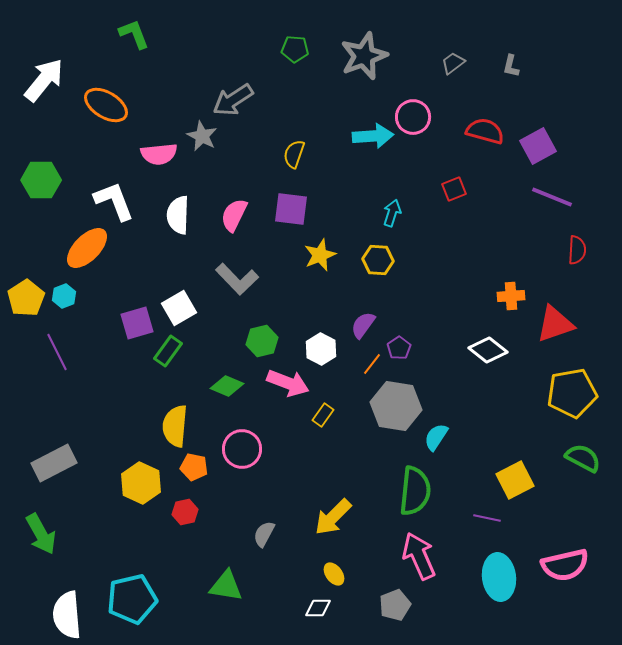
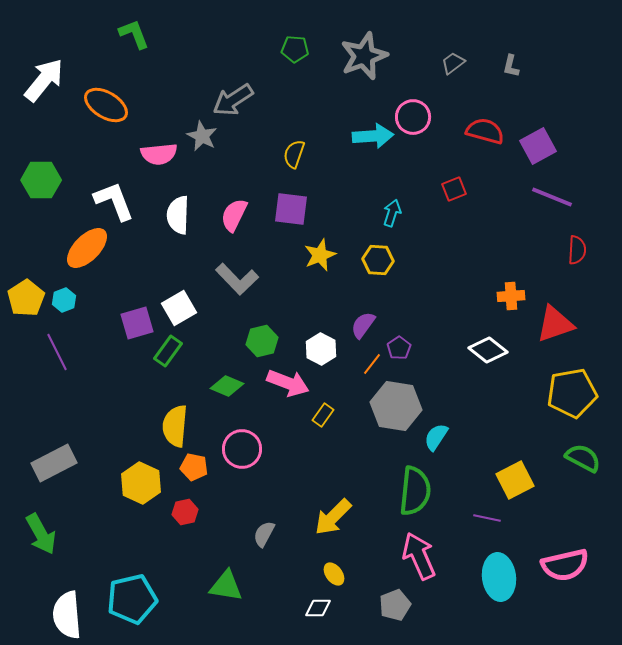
cyan hexagon at (64, 296): moved 4 px down
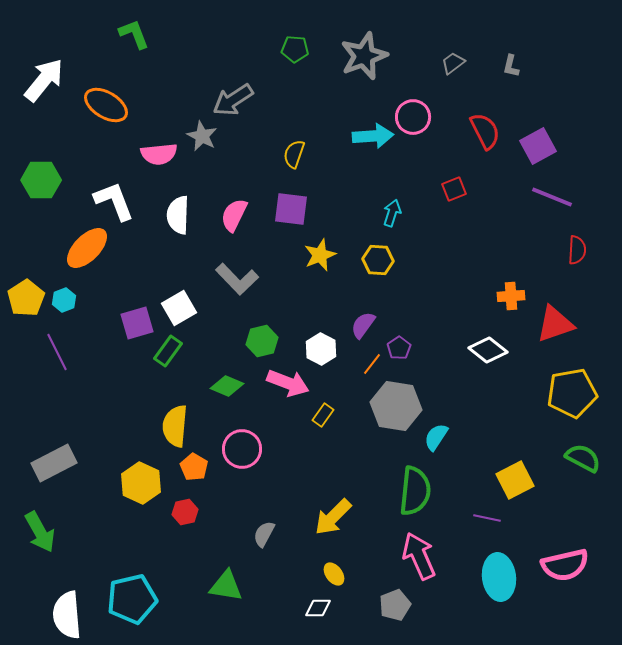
red semicircle at (485, 131): rotated 48 degrees clockwise
orange pentagon at (194, 467): rotated 20 degrees clockwise
green arrow at (41, 534): moved 1 px left, 2 px up
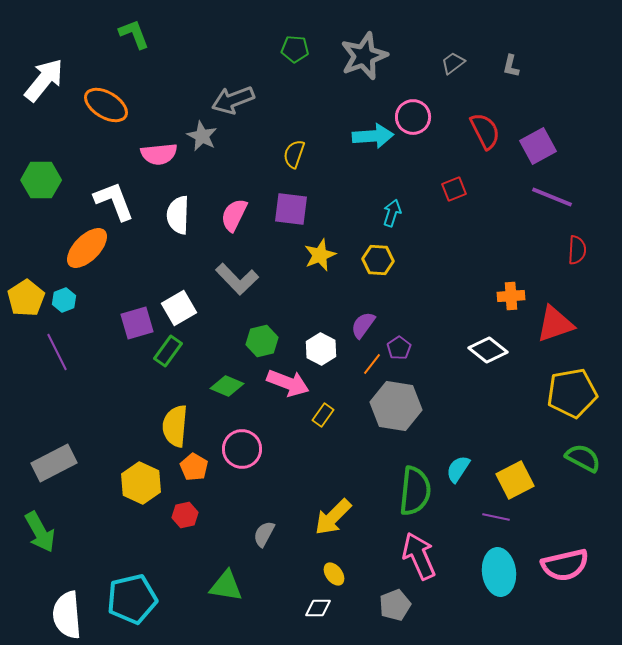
gray arrow at (233, 100): rotated 12 degrees clockwise
cyan semicircle at (436, 437): moved 22 px right, 32 px down
red hexagon at (185, 512): moved 3 px down
purple line at (487, 518): moved 9 px right, 1 px up
cyan ellipse at (499, 577): moved 5 px up
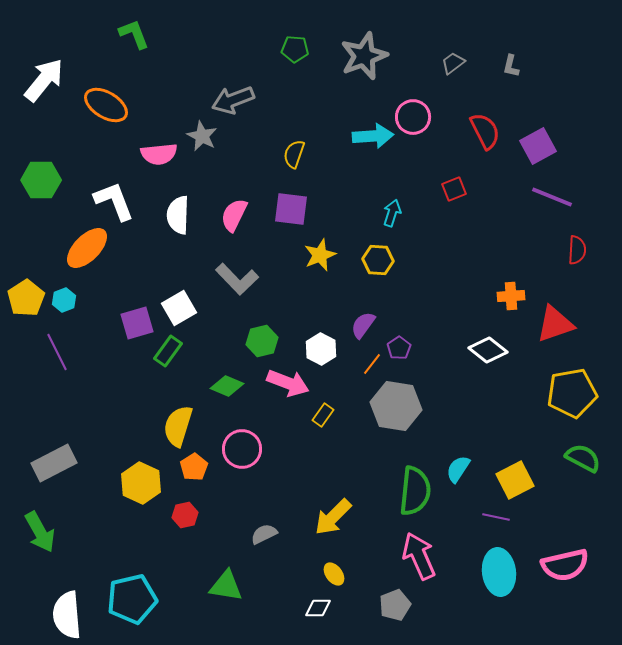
yellow semicircle at (175, 426): moved 3 px right; rotated 12 degrees clockwise
orange pentagon at (194, 467): rotated 8 degrees clockwise
gray semicircle at (264, 534): rotated 36 degrees clockwise
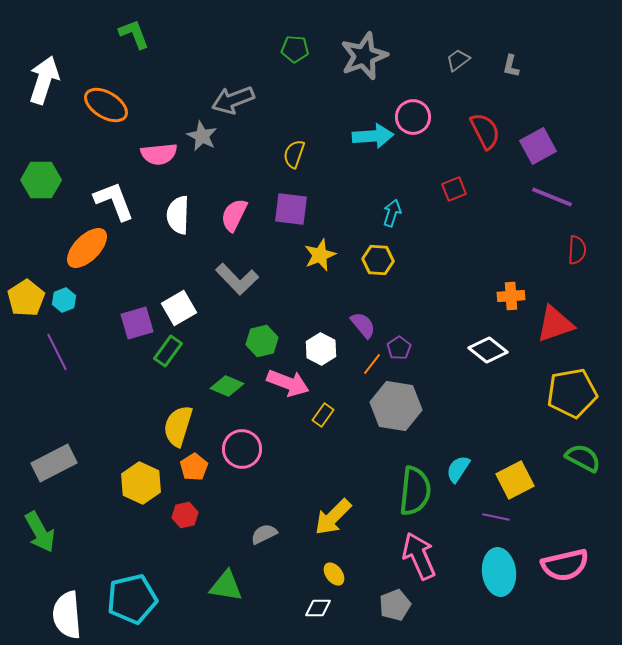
gray trapezoid at (453, 63): moved 5 px right, 3 px up
white arrow at (44, 80): rotated 21 degrees counterclockwise
purple semicircle at (363, 325): rotated 104 degrees clockwise
